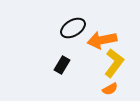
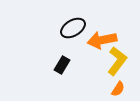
yellow L-shape: moved 3 px right, 2 px up
orange semicircle: moved 8 px right; rotated 28 degrees counterclockwise
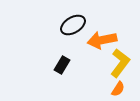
black ellipse: moved 3 px up
yellow L-shape: moved 3 px right, 2 px down
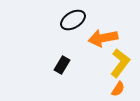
black ellipse: moved 5 px up
orange arrow: moved 1 px right, 2 px up
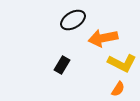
yellow L-shape: moved 2 px right; rotated 80 degrees clockwise
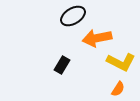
black ellipse: moved 4 px up
orange arrow: moved 6 px left
yellow L-shape: moved 1 px left, 1 px up
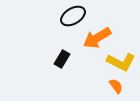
orange arrow: rotated 20 degrees counterclockwise
black rectangle: moved 6 px up
orange semicircle: moved 2 px left, 3 px up; rotated 70 degrees counterclockwise
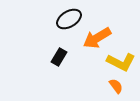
black ellipse: moved 4 px left, 3 px down
black rectangle: moved 3 px left, 2 px up
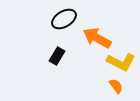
black ellipse: moved 5 px left
orange arrow: rotated 60 degrees clockwise
black rectangle: moved 2 px left, 1 px up
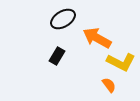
black ellipse: moved 1 px left
orange semicircle: moved 7 px left, 1 px up
